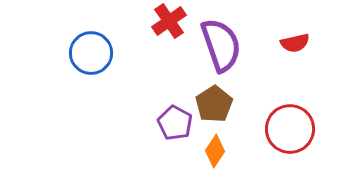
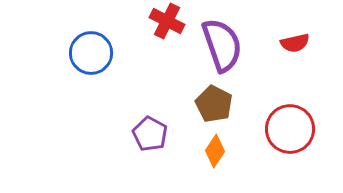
red cross: moved 2 px left; rotated 28 degrees counterclockwise
purple semicircle: moved 1 px right
brown pentagon: rotated 12 degrees counterclockwise
purple pentagon: moved 25 px left, 11 px down
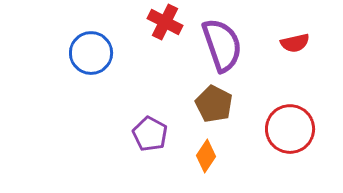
red cross: moved 2 px left, 1 px down
orange diamond: moved 9 px left, 5 px down
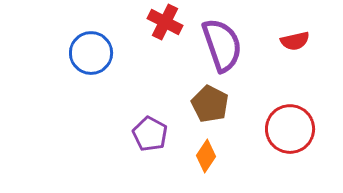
red semicircle: moved 2 px up
brown pentagon: moved 4 px left
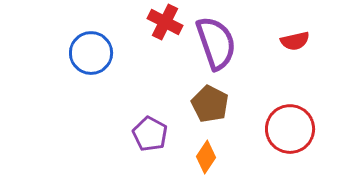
purple semicircle: moved 6 px left, 2 px up
orange diamond: moved 1 px down
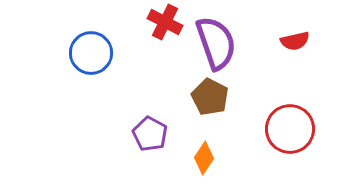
brown pentagon: moved 7 px up
orange diamond: moved 2 px left, 1 px down
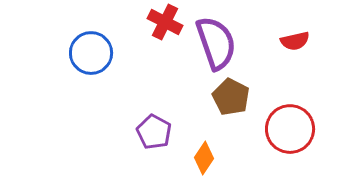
brown pentagon: moved 21 px right
purple pentagon: moved 4 px right, 2 px up
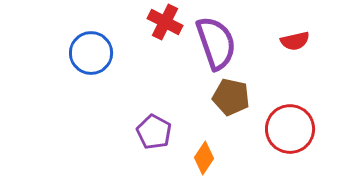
brown pentagon: rotated 15 degrees counterclockwise
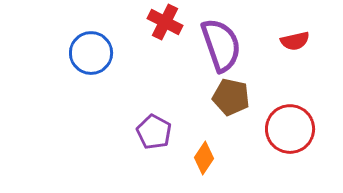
purple semicircle: moved 5 px right, 2 px down
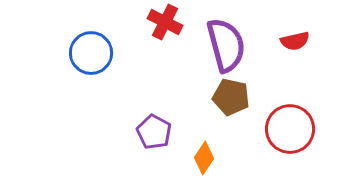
purple semicircle: moved 5 px right; rotated 4 degrees clockwise
